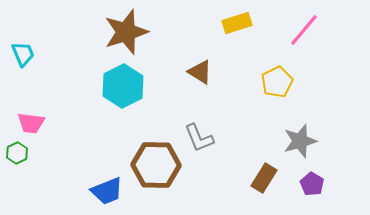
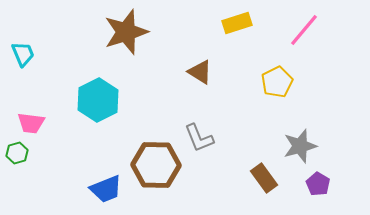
cyan hexagon: moved 25 px left, 14 px down
gray star: moved 5 px down
green hexagon: rotated 10 degrees clockwise
brown rectangle: rotated 68 degrees counterclockwise
purple pentagon: moved 6 px right
blue trapezoid: moved 1 px left, 2 px up
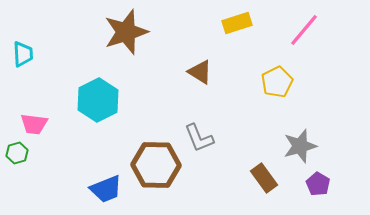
cyan trapezoid: rotated 20 degrees clockwise
pink trapezoid: moved 3 px right, 1 px down
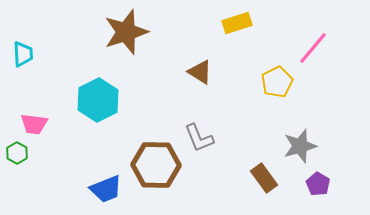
pink line: moved 9 px right, 18 px down
green hexagon: rotated 15 degrees counterclockwise
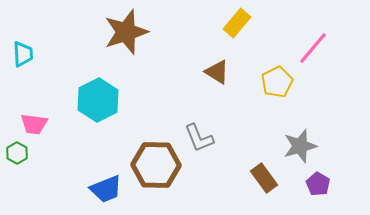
yellow rectangle: rotated 32 degrees counterclockwise
brown triangle: moved 17 px right
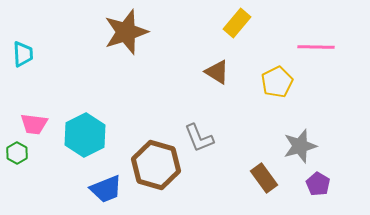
pink line: moved 3 px right, 1 px up; rotated 51 degrees clockwise
cyan hexagon: moved 13 px left, 35 px down
brown hexagon: rotated 15 degrees clockwise
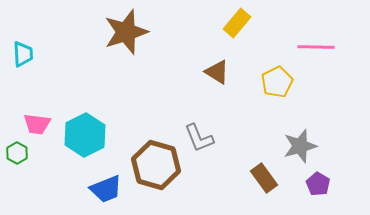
pink trapezoid: moved 3 px right
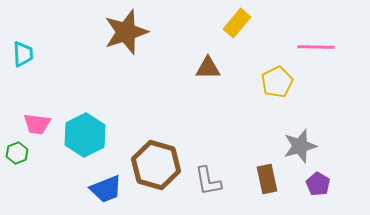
brown triangle: moved 9 px left, 4 px up; rotated 32 degrees counterclockwise
gray L-shape: moved 9 px right, 43 px down; rotated 12 degrees clockwise
green hexagon: rotated 10 degrees clockwise
brown rectangle: moved 3 px right, 1 px down; rotated 24 degrees clockwise
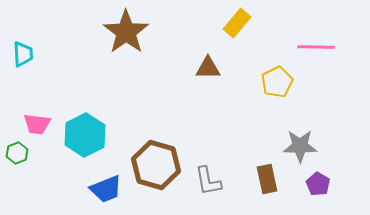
brown star: rotated 18 degrees counterclockwise
gray star: rotated 16 degrees clockwise
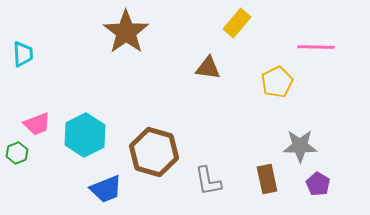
brown triangle: rotated 8 degrees clockwise
pink trapezoid: rotated 28 degrees counterclockwise
brown hexagon: moved 2 px left, 13 px up
